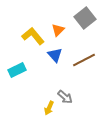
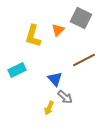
gray square: moved 4 px left; rotated 25 degrees counterclockwise
yellow L-shape: rotated 125 degrees counterclockwise
blue triangle: moved 24 px down
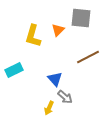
gray square: rotated 20 degrees counterclockwise
brown line: moved 4 px right, 3 px up
cyan rectangle: moved 3 px left
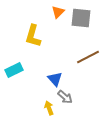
orange triangle: moved 18 px up
yellow arrow: rotated 136 degrees clockwise
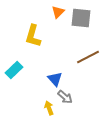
cyan rectangle: rotated 18 degrees counterclockwise
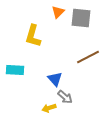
cyan rectangle: moved 1 px right; rotated 48 degrees clockwise
yellow arrow: rotated 88 degrees counterclockwise
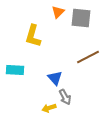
blue triangle: moved 1 px up
gray arrow: rotated 21 degrees clockwise
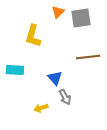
gray square: rotated 15 degrees counterclockwise
brown line: rotated 20 degrees clockwise
yellow arrow: moved 8 px left
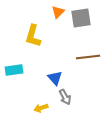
cyan rectangle: moved 1 px left; rotated 12 degrees counterclockwise
